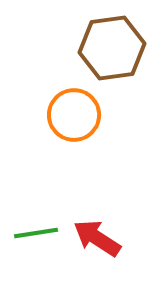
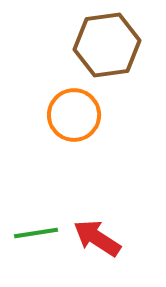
brown hexagon: moved 5 px left, 3 px up
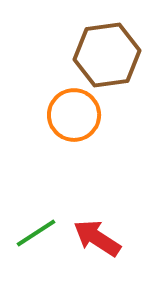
brown hexagon: moved 10 px down
green line: rotated 24 degrees counterclockwise
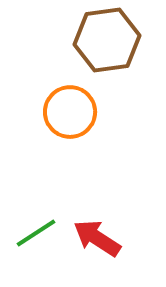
brown hexagon: moved 15 px up
orange circle: moved 4 px left, 3 px up
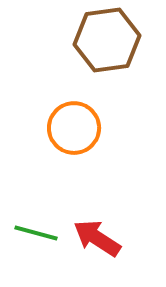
orange circle: moved 4 px right, 16 px down
green line: rotated 48 degrees clockwise
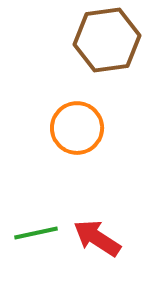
orange circle: moved 3 px right
green line: rotated 27 degrees counterclockwise
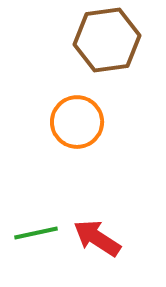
orange circle: moved 6 px up
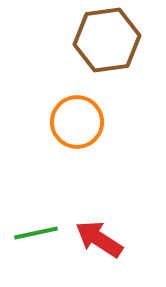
red arrow: moved 2 px right, 1 px down
